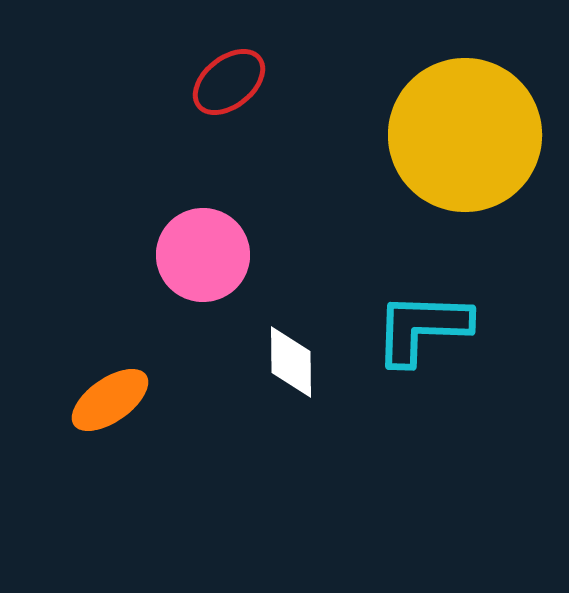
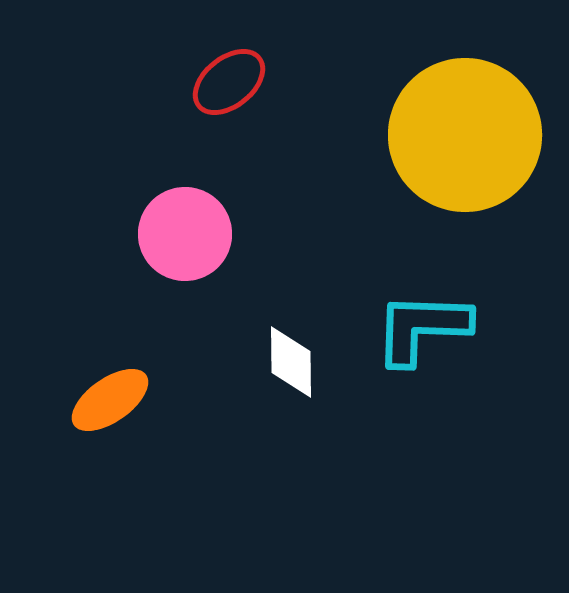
pink circle: moved 18 px left, 21 px up
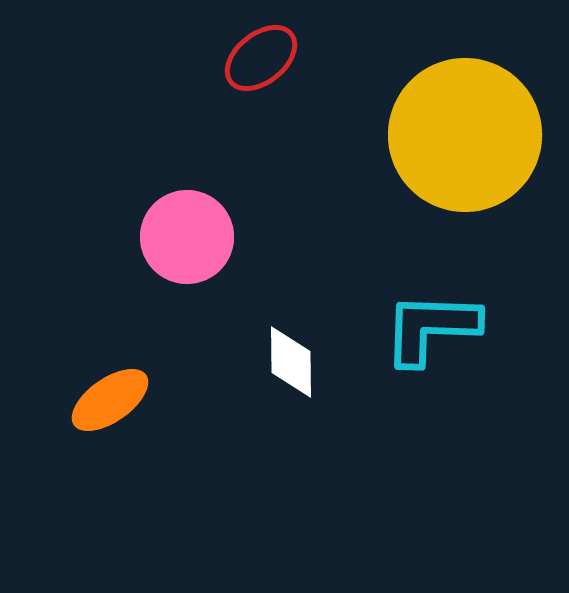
red ellipse: moved 32 px right, 24 px up
pink circle: moved 2 px right, 3 px down
cyan L-shape: moved 9 px right
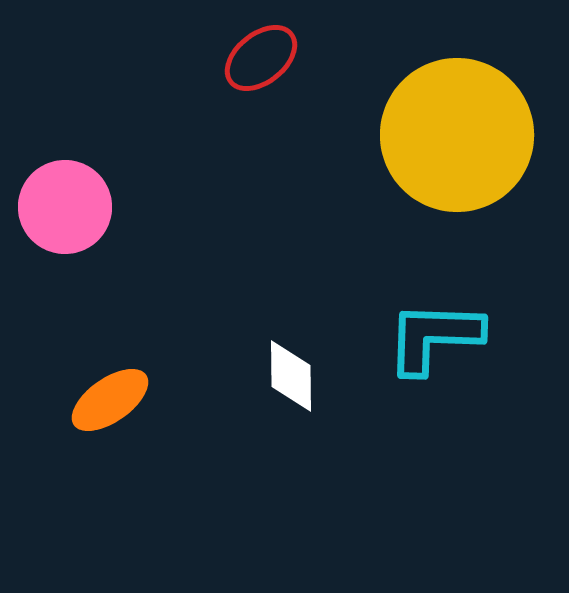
yellow circle: moved 8 px left
pink circle: moved 122 px left, 30 px up
cyan L-shape: moved 3 px right, 9 px down
white diamond: moved 14 px down
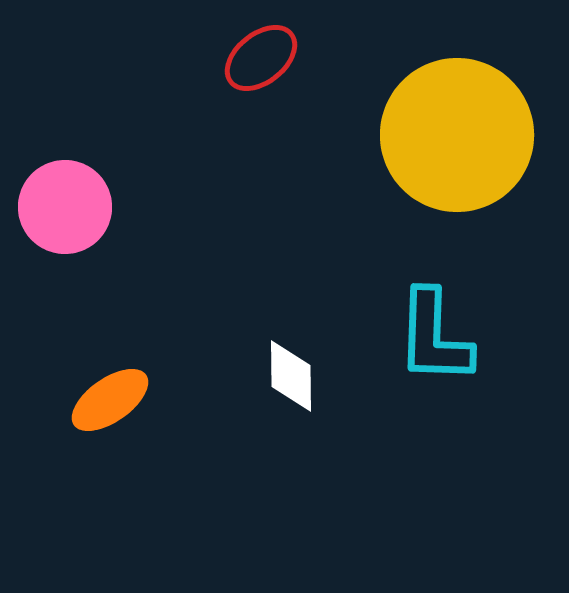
cyan L-shape: rotated 90 degrees counterclockwise
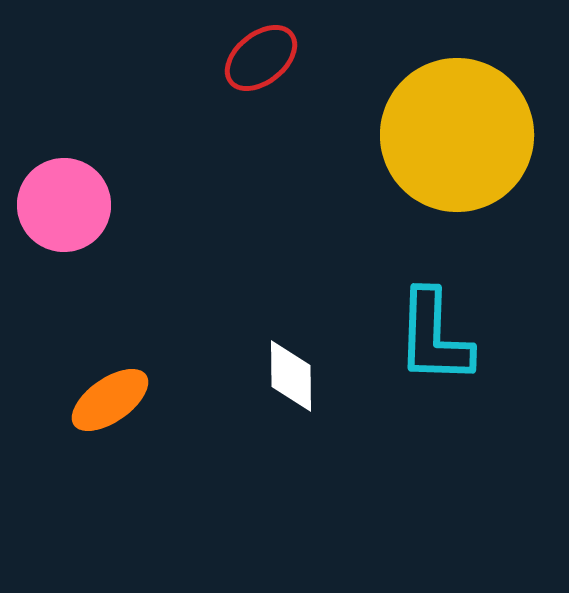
pink circle: moved 1 px left, 2 px up
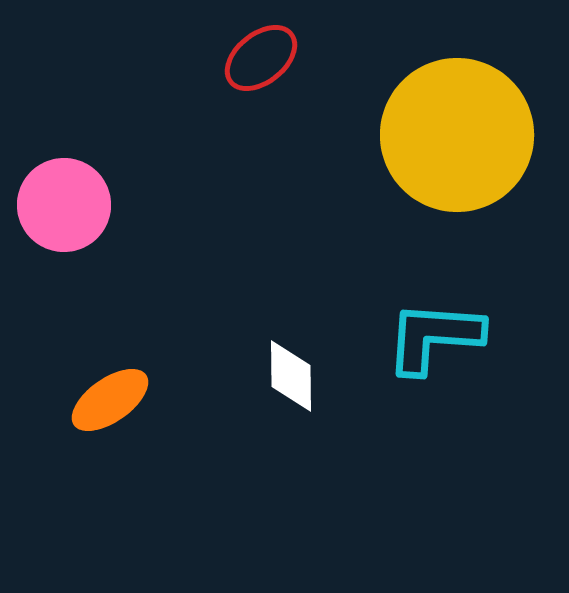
cyan L-shape: rotated 92 degrees clockwise
